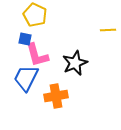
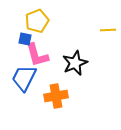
yellow pentagon: moved 2 px right, 6 px down; rotated 25 degrees clockwise
blue trapezoid: moved 2 px left
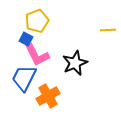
blue square: moved 1 px right; rotated 16 degrees clockwise
pink L-shape: rotated 12 degrees counterclockwise
orange cross: moved 8 px left; rotated 20 degrees counterclockwise
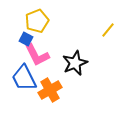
yellow line: rotated 49 degrees counterclockwise
blue trapezoid: rotated 52 degrees counterclockwise
orange cross: moved 2 px right, 6 px up
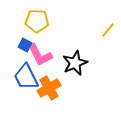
yellow pentagon: rotated 25 degrees clockwise
blue square: moved 1 px left, 6 px down
pink L-shape: moved 3 px right
blue trapezoid: moved 2 px right, 1 px up
orange cross: moved 1 px left, 2 px up
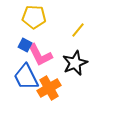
yellow pentagon: moved 3 px left, 4 px up
yellow line: moved 30 px left
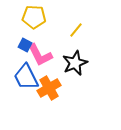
yellow line: moved 2 px left
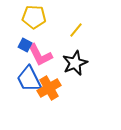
blue trapezoid: moved 3 px right, 2 px down
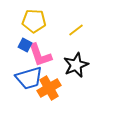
yellow pentagon: moved 4 px down
yellow line: rotated 14 degrees clockwise
pink L-shape: rotated 8 degrees clockwise
black star: moved 1 px right, 2 px down
blue trapezoid: moved 1 px up; rotated 80 degrees counterclockwise
